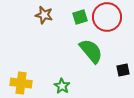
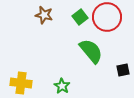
green square: rotated 21 degrees counterclockwise
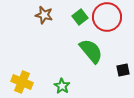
yellow cross: moved 1 px right, 1 px up; rotated 15 degrees clockwise
